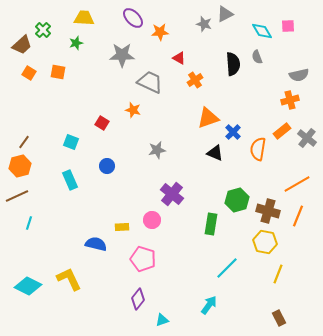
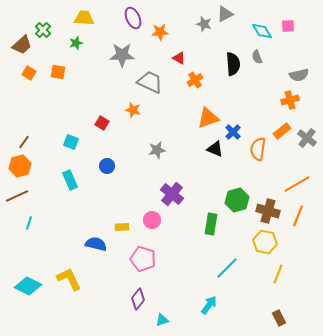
purple ellipse at (133, 18): rotated 20 degrees clockwise
black triangle at (215, 153): moved 4 px up
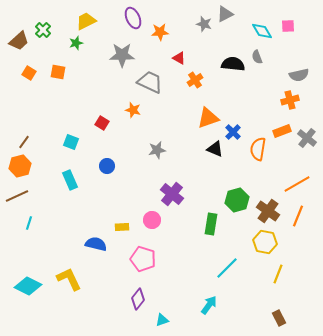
yellow trapezoid at (84, 18): moved 2 px right, 3 px down; rotated 30 degrees counterclockwise
brown trapezoid at (22, 45): moved 3 px left, 4 px up
black semicircle at (233, 64): rotated 80 degrees counterclockwise
orange rectangle at (282, 131): rotated 18 degrees clockwise
brown cross at (268, 211): rotated 20 degrees clockwise
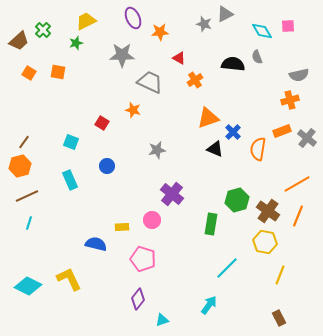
brown line at (17, 196): moved 10 px right
yellow line at (278, 274): moved 2 px right, 1 px down
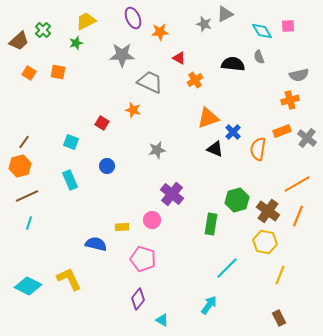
gray semicircle at (257, 57): moved 2 px right
cyan triangle at (162, 320): rotated 48 degrees clockwise
